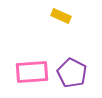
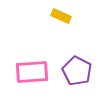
purple pentagon: moved 5 px right, 2 px up
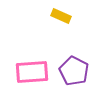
purple pentagon: moved 3 px left
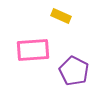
pink rectangle: moved 1 px right, 22 px up
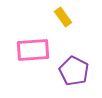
yellow rectangle: moved 2 px right, 1 px down; rotated 30 degrees clockwise
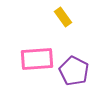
pink rectangle: moved 4 px right, 9 px down
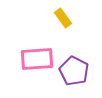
yellow rectangle: moved 1 px down
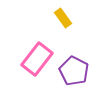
pink rectangle: rotated 48 degrees counterclockwise
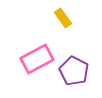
pink rectangle: rotated 24 degrees clockwise
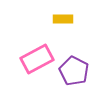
yellow rectangle: moved 1 px down; rotated 54 degrees counterclockwise
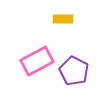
pink rectangle: moved 2 px down
